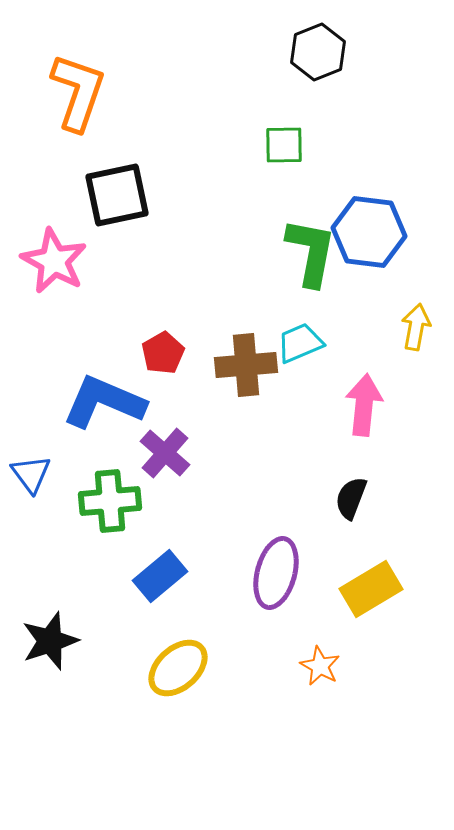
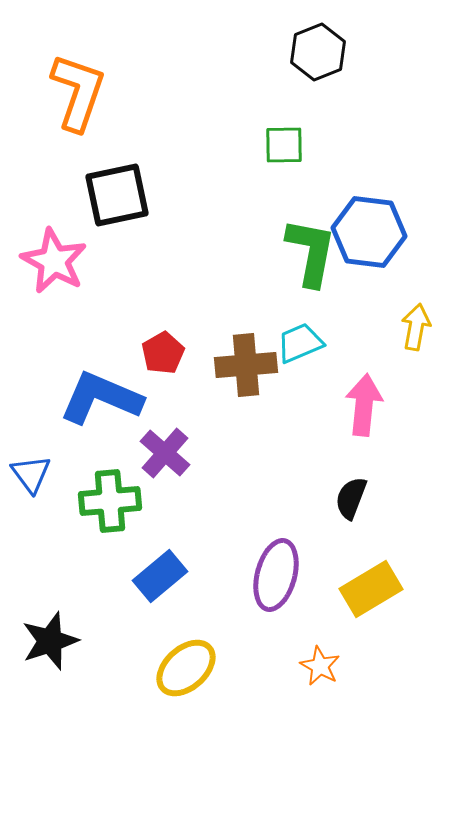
blue L-shape: moved 3 px left, 4 px up
purple ellipse: moved 2 px down
yellow ellipse: moved 8 px right
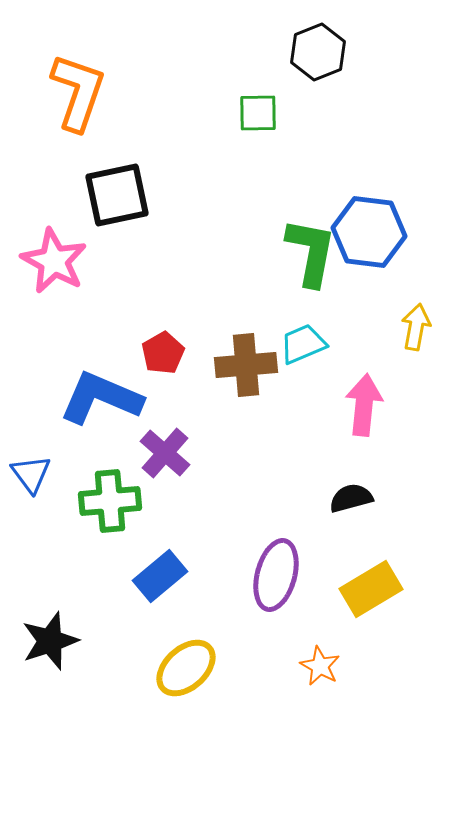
green square: moved 26 px left, 32 px up
cyan trapezoid: moved 3 px right, 1 px down
black semicircle: rotated 54 degrees clockwise
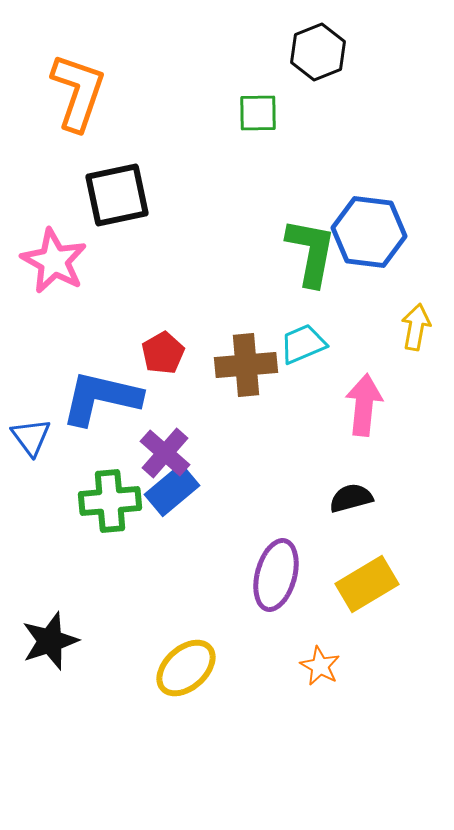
blue L-shape: rotated 10 degrees counterclockwise
blue triangle: moved 37 px up
blue rectangle: moved 12 px right, 86 px up
yellow rectangle: moved 4 px left, 5 px up
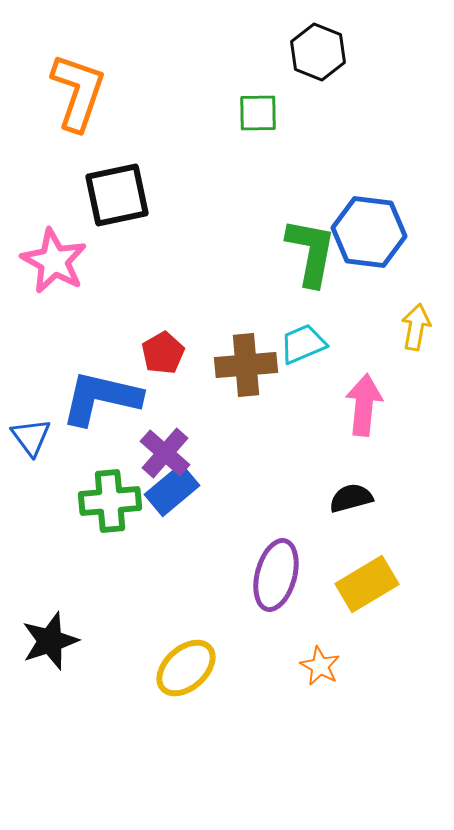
black hexagon: rotated 16 degrees counterclockwise
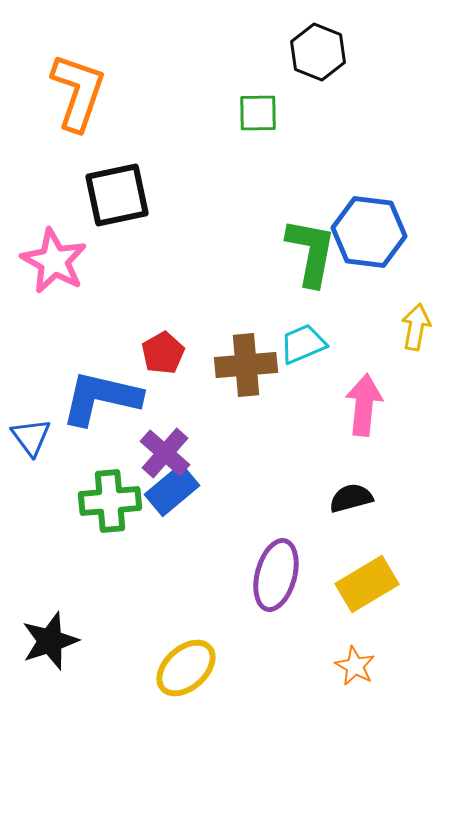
orange star: moved 35 px right
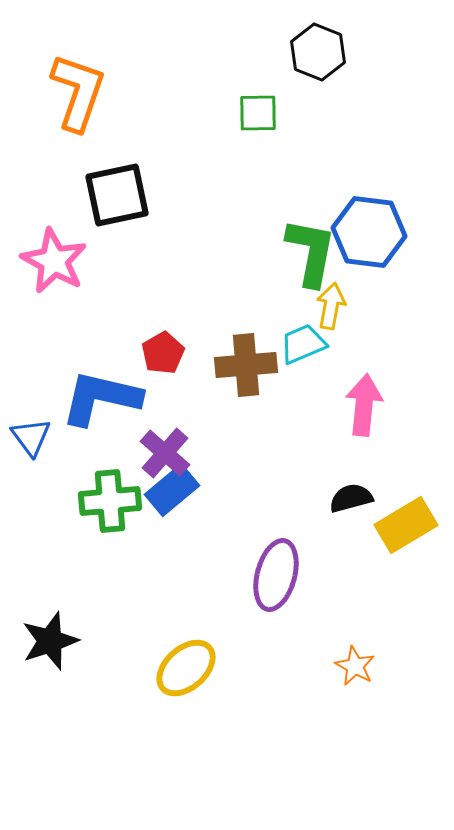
yellow arrow: moved 85 px left, 21 px up
yellow rectangle: moved 39 px right, 59 px up
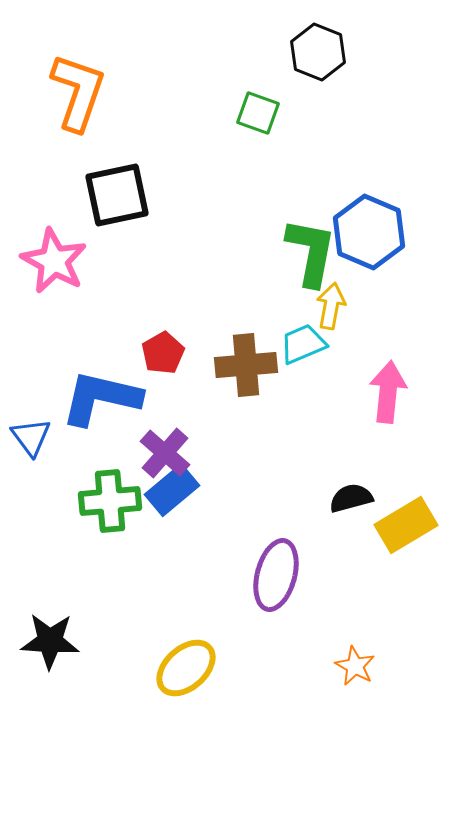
green square: rotated 21 degrees clockwise
blue hexagon: rotated 16 degrees clockwise
pink arrow: moved 24 px right, 13 px up
black star: rotated 22 degrees clockwise
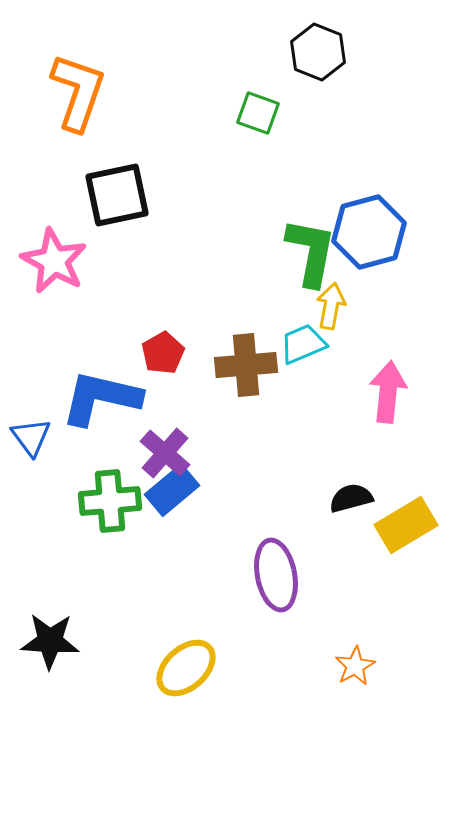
blue hexagon: rotated 22 degrees clockwise
purple ellipse: rotated 26 degrees counterclockwise
orange star: rotated 15 degrees clockwise
